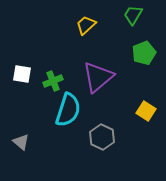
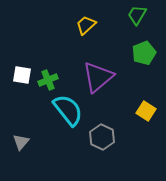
green trapezoid: moved 4 px right
white square: moved 1 px down
green cross: moved 5 px left, 1 px up
cyan semicircle: rotated 56 degrees counterclockwise
gray triangle: rotated 30 degrees clockwise
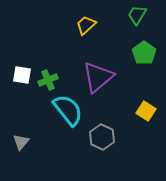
green pentagon: rotated 15 degrees counterclockwise
